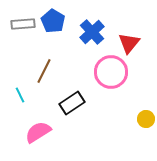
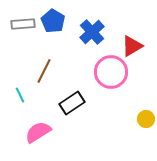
red triangle: moved 3 px right, 3 px down; rotated 20 degrees clockwise
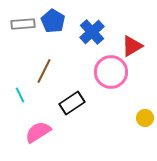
yellow circle: moved 1 px left, 1 px up
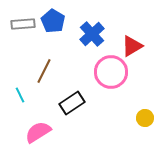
blue cross: moved 2 px down
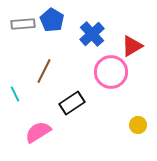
blue pentagon: moved 1 px left, 1 px up
cyan line: moved 5 px left, 1 px up
yellow circle: moved 7 px left, 7 px down
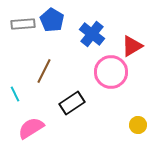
blue cross: rotated 10 degrees counterclockwise
pink semicircle: moved 7 px left, 4 px up
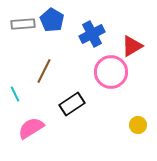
blue cross: rotated 25 degrees clockwise
black rectangle: moved 1 px down
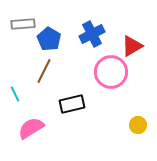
blue pentagon: moved 3 px left, 19 px down
black rectangle: rotated 20 degrees clockwise
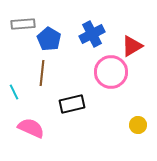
brown line: moved 2 px left, 2 px down; rotated 20 degrees counterclockwise
cyan line: moved 1 px left, 2 px up
pink semicircle: rotated 56 degrees clockwise
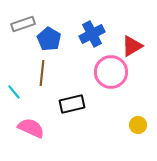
gray rectangle: rotated 15 degrees counterclockwise
cyan line: rotated 14 degrees counterclockwise
